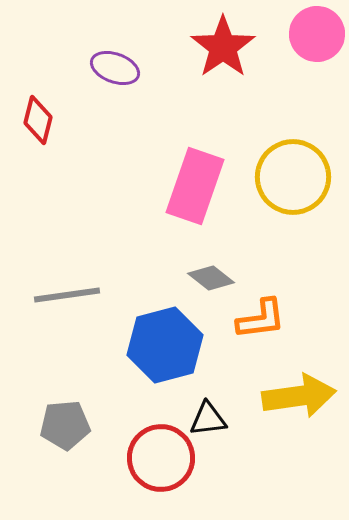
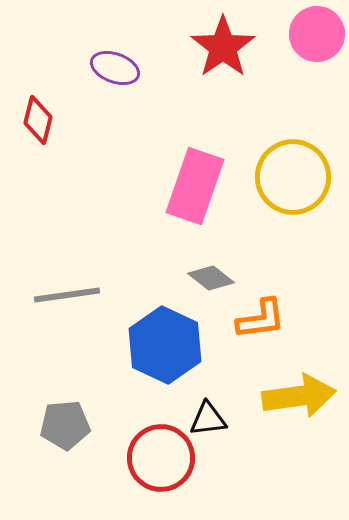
blue hexagon: rotated 20 degrees counterclockwise
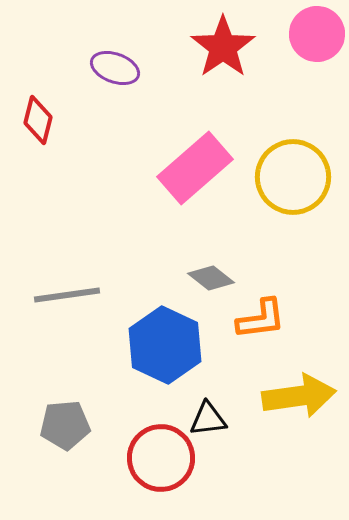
pink rectangle: moved 18 px up; rotated 30 degrees clockwise
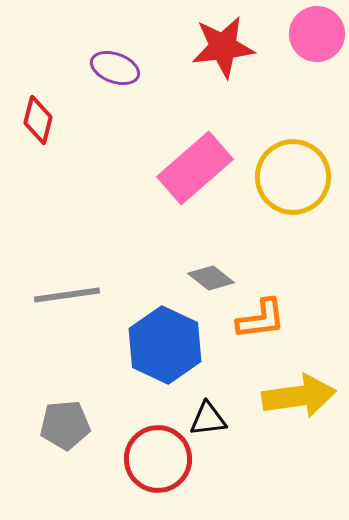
red star: rotated 28 degrees clockwise
red circle: moved 3 px left, 1 px down
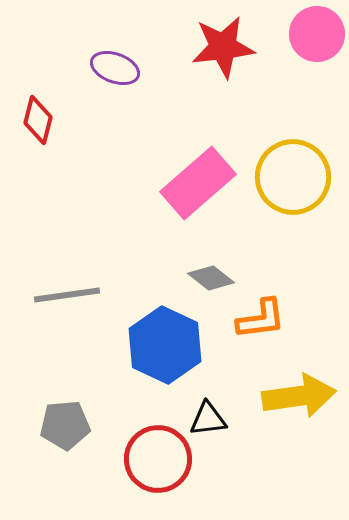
pink rectangle: moved 3 px right, 15 px down
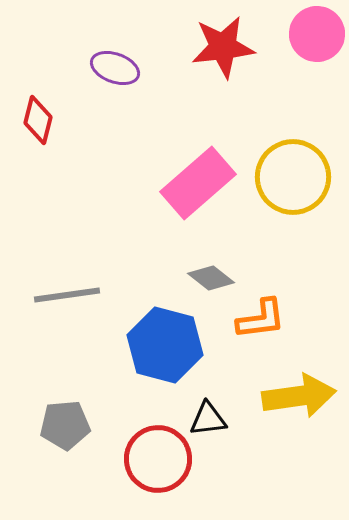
blue hexagon: rotated 10 degrees counterclockwise
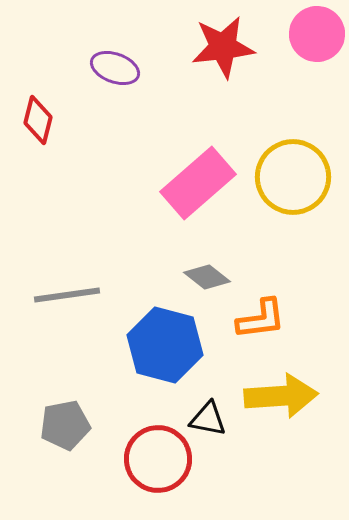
gray diamond: moved 4 px left, 1 px up
yellow arrow: moved 18 px left; rotated 4 degrees clockwise
black triangle: rotated 18 degrees clockwise
gray pentagon: rotated 6 degrees counterclockwise
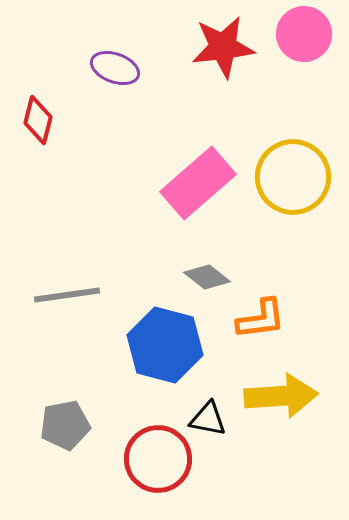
pink circle: moved 13 px left
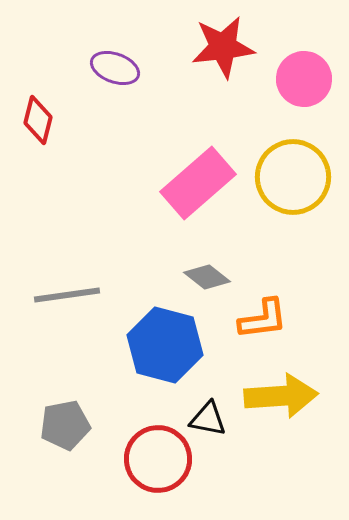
pink circle: moved 45 px down
orange L-shape: moved 2 px right
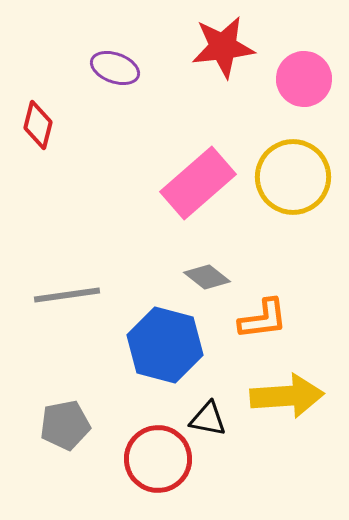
red diamond: moved 5 px down
yellow arrow: moved 6 px right
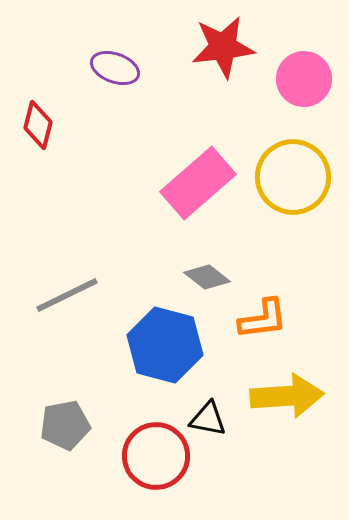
gray line: rotated 18 degrees counterclockwise
red circle: moved 2 px left, 3 px up
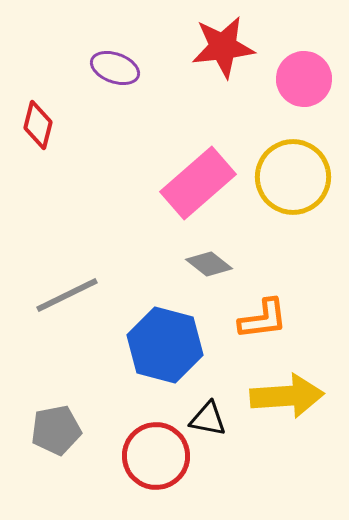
gray diamond: moved 2 px right, 13 px up
gray pentagon: moved 9 px left, 5 px down
